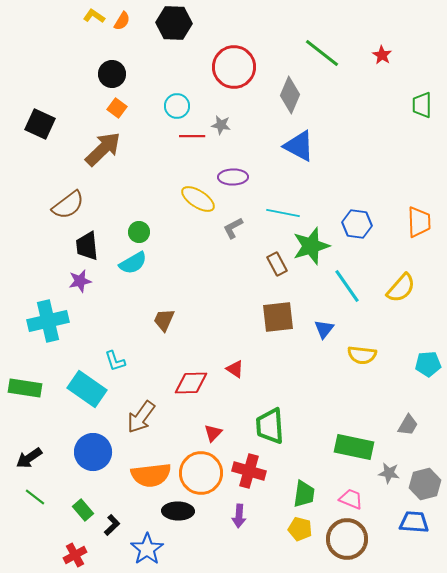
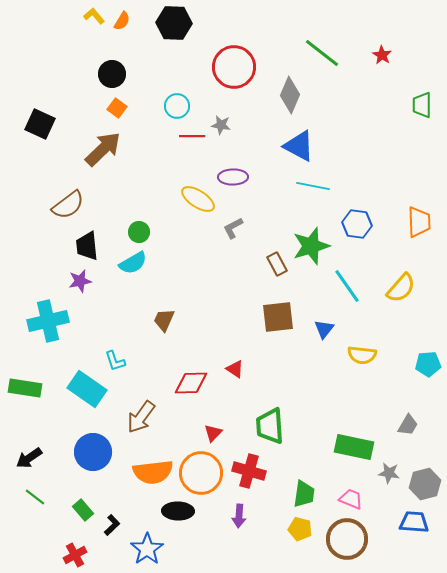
yellow L-shape at (94, 16): rotated 15 degrees clockwise
cyan line at (283, 213): moved 30 px right, 27 px up
orange semicircle at (151, 475): moved 2 px right, 3 px up
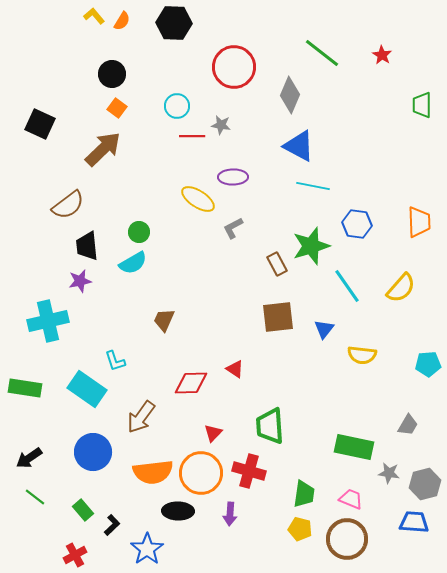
purple arrow at (239, 516): moved 9 px left, 2 px up
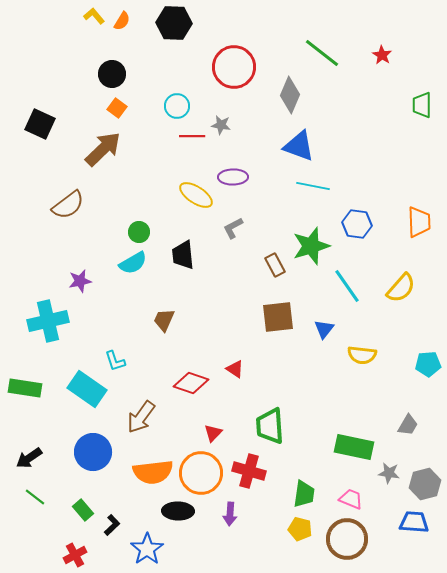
blue triangle at (299, 146): rotated 8 degrees counterclockwise
yellow ellipse at (198, 199): moved 2 px left, 4 px up
black trapezoid at (87, 246): moved 96 px right, 9 px down
brown rectangle at (277, 264): moved 2 px left, 1 px down
red diamond at (191, 383): rotated 20 degrees clockwise
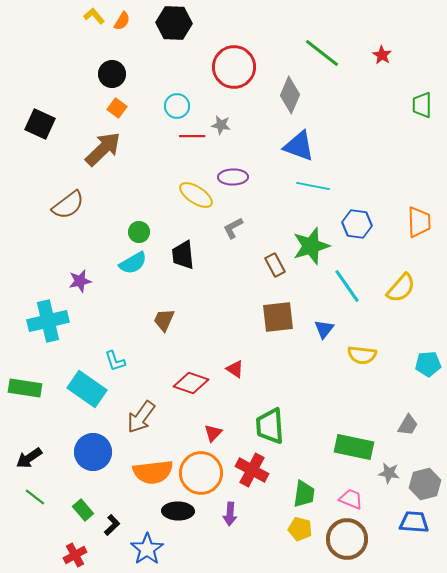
red cross at (249, 471): moved 3 px right, 1 px up; rotated 12 degrees clockwise
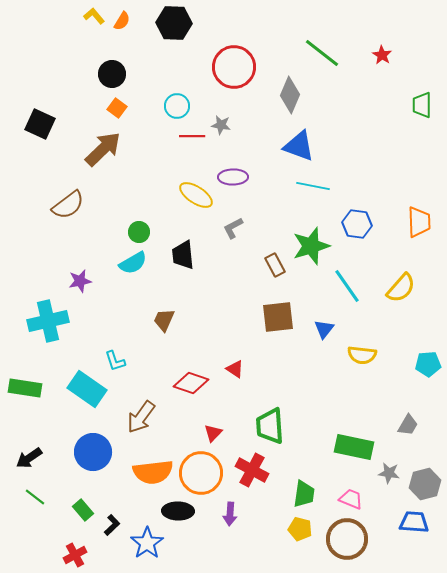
blue star at (147, 549): moved 6 px up
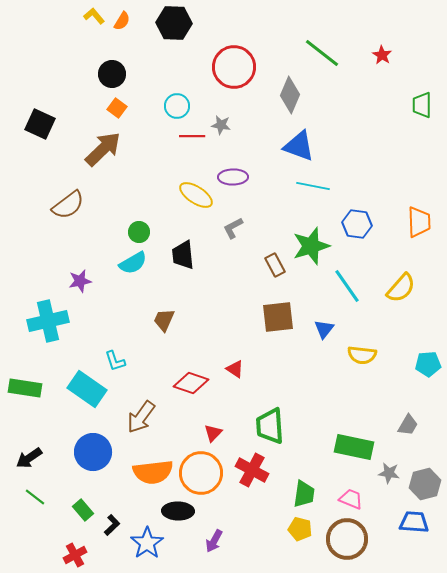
purple arrow at (230, 514): moved 16 px left, 27 px down; rotated 25 degrees clockwise
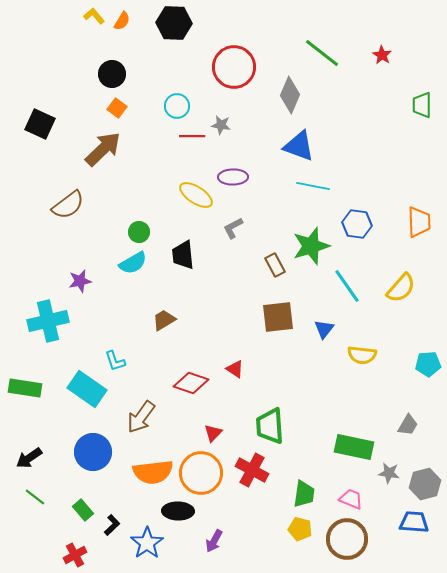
brown trapezoid at (164, 320): rotated 35 degrees clockwise
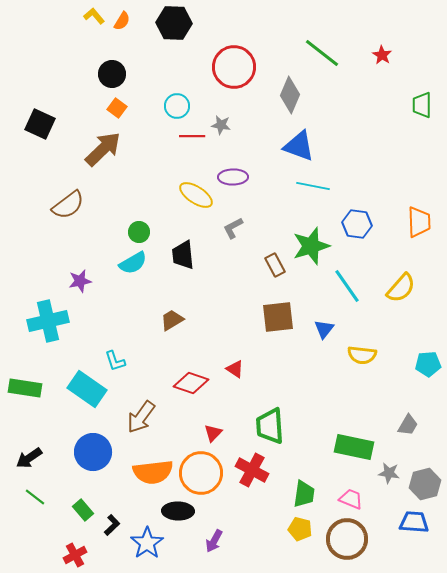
brown trapezoid at (164, 320): moved 8 px right
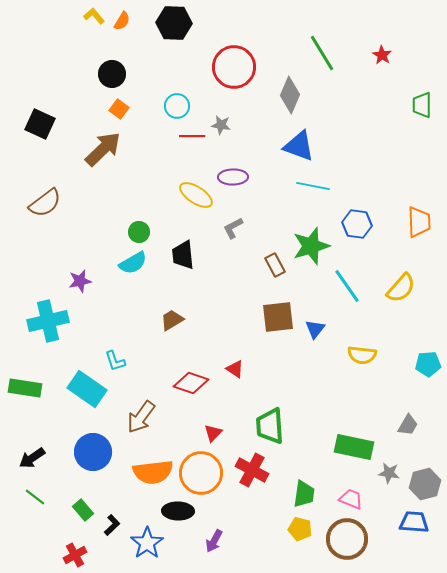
green line at (322, 53): rotated 21 degrees clockwise
orange square at (117, 108): moved 2 px right, 1 px down
brown semicircle at (68, 205): moved 23 px left, 2 px up
blue triangle at (324, 329): moved 9 px left
black arrow at (29, 458): moved 3 px right
